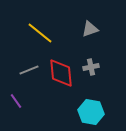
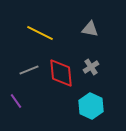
gray triangle: rotated 30 degrees clockwise
yellow line: rotated 12 degrees counterclockwise
gray cross: rotated 21 degrees counterclockwise
cyan hexagon: moved 6 px up; rotated 15 degrees clockwise
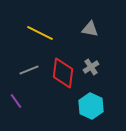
red diamond: moved 2 px right; rotated 12 degrees clockwise
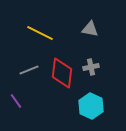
gray cross: rotated 21 degrees clockwise
red diamond: moved 1 px left
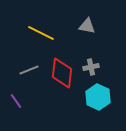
gray triangle: moved 3 px left, 3 px up
yellow line: moved 1 px right
cyan hexagon: moved 7 px right, 9 px up
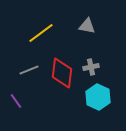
yellow line: rotated 64 degrees counterclockwise
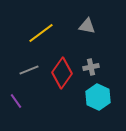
red diamond: rotated 28 degrees clockwise
